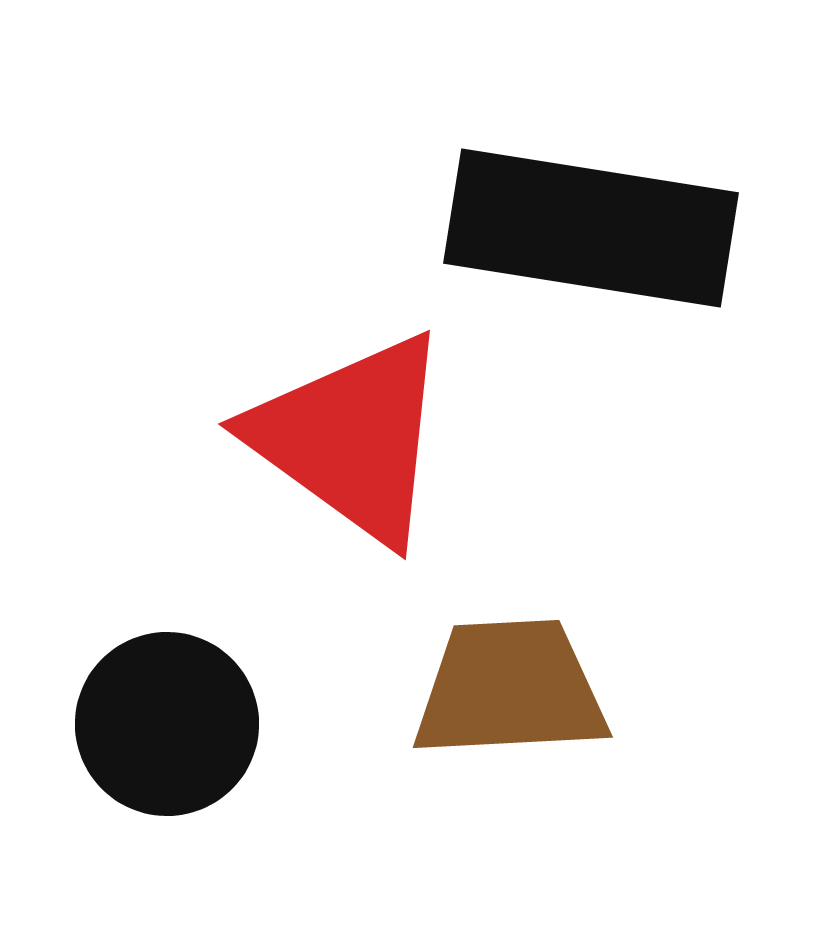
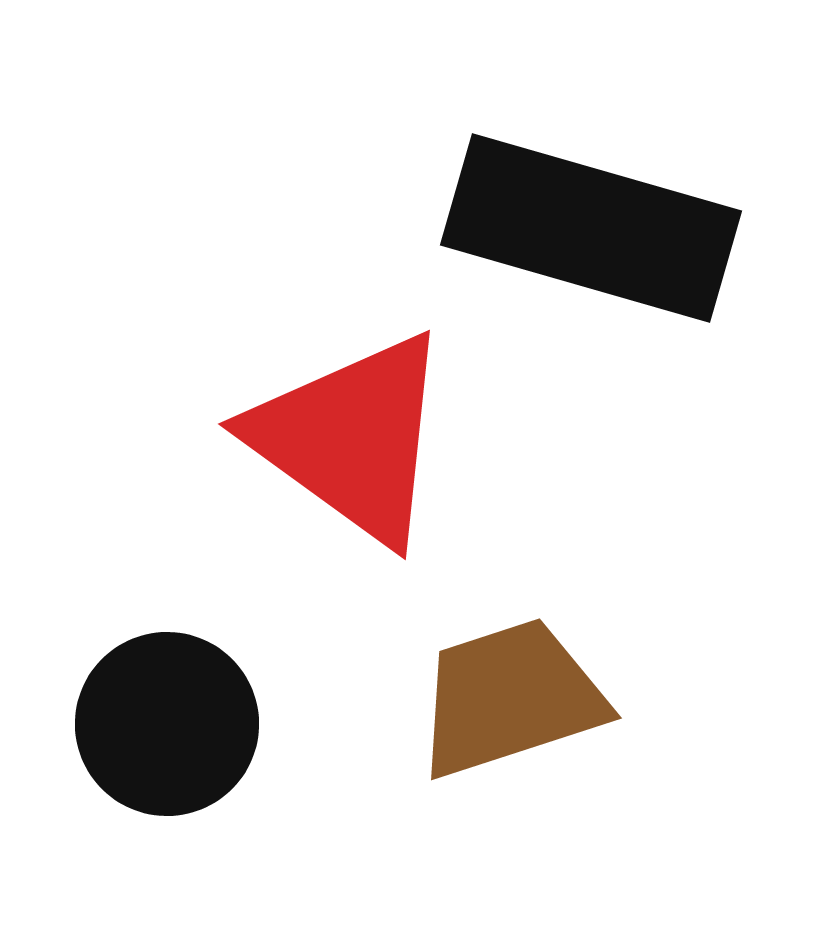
black rectangle: rotated 7 degrees clockwise
brown trapezoid: moved 9 px down; rotated 15 degrees counterclockwise
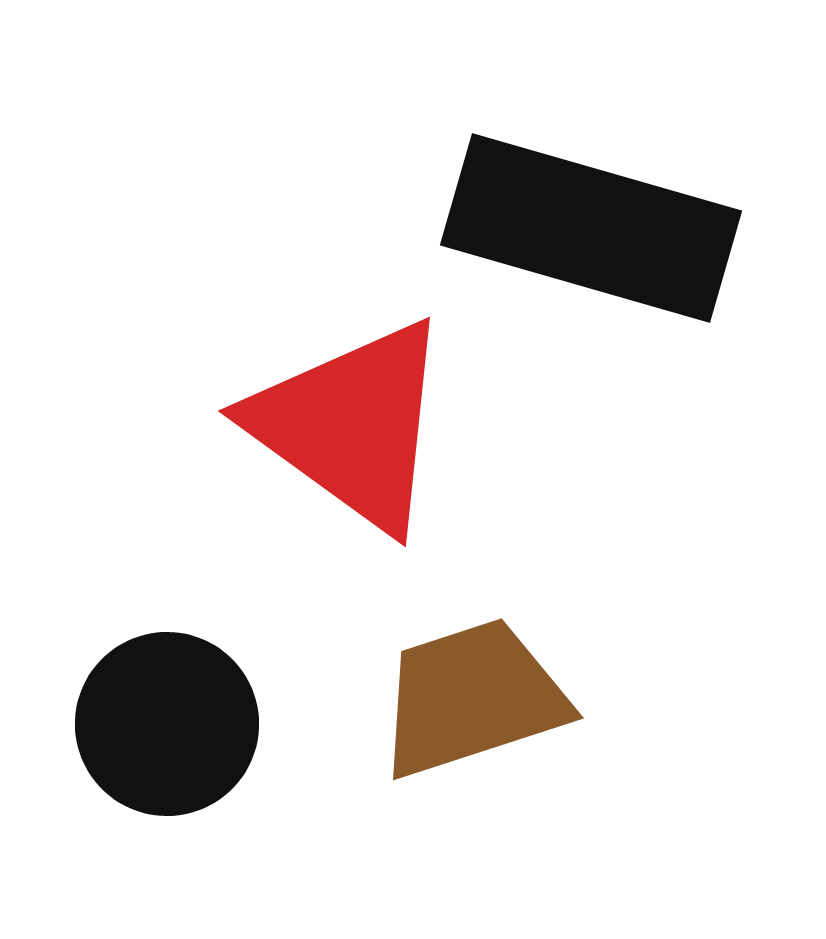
red triangle: moved 13 px up
brown trapezoid: moved 38 px left
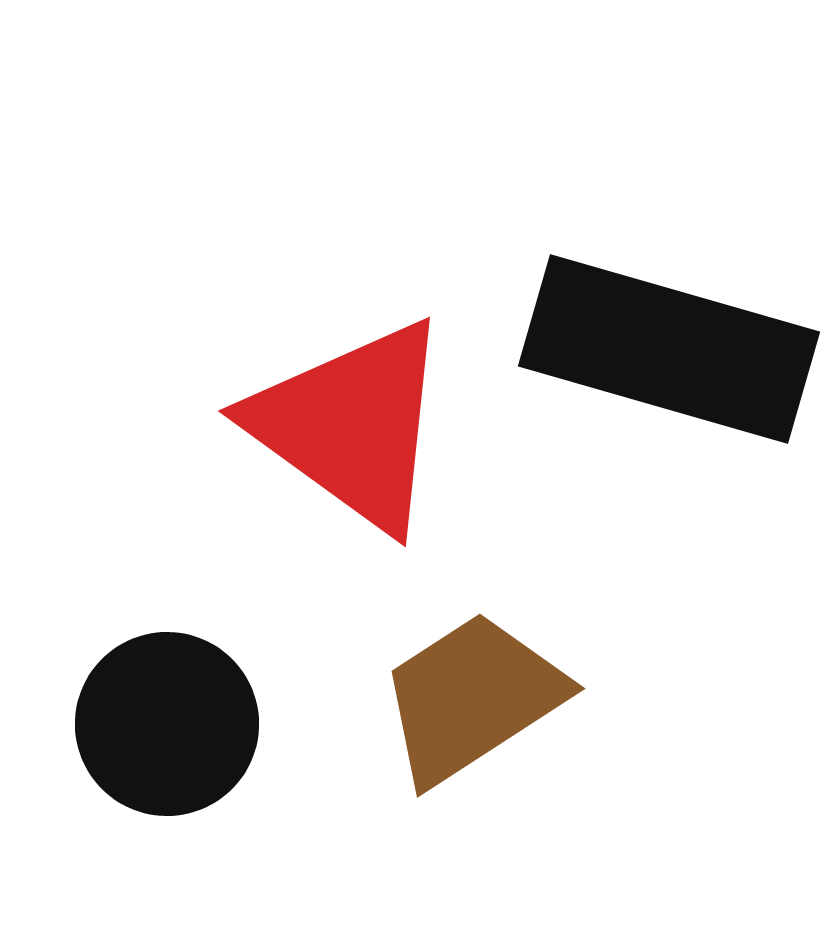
black rectangle: moved 78 px right, 121 px down
brown trapezoid: rotated 15 degrees counterclockwise
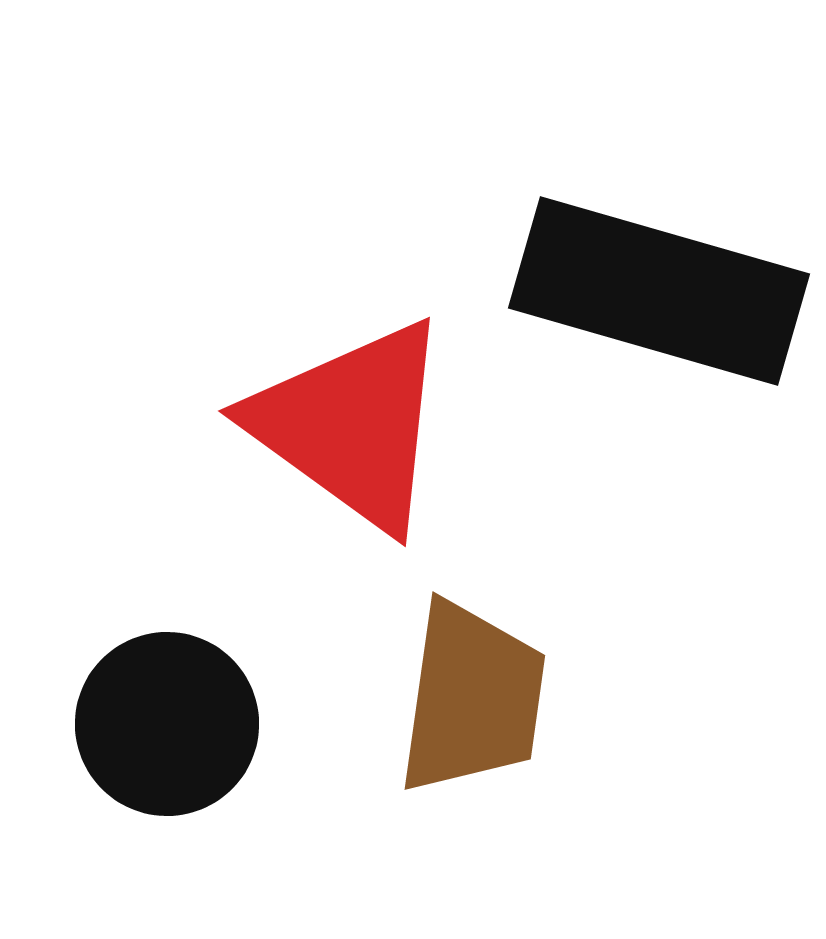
black rectangle: moved 10 px left, 58 px up
brown trapezoid: rotated 131 degrees clockwise
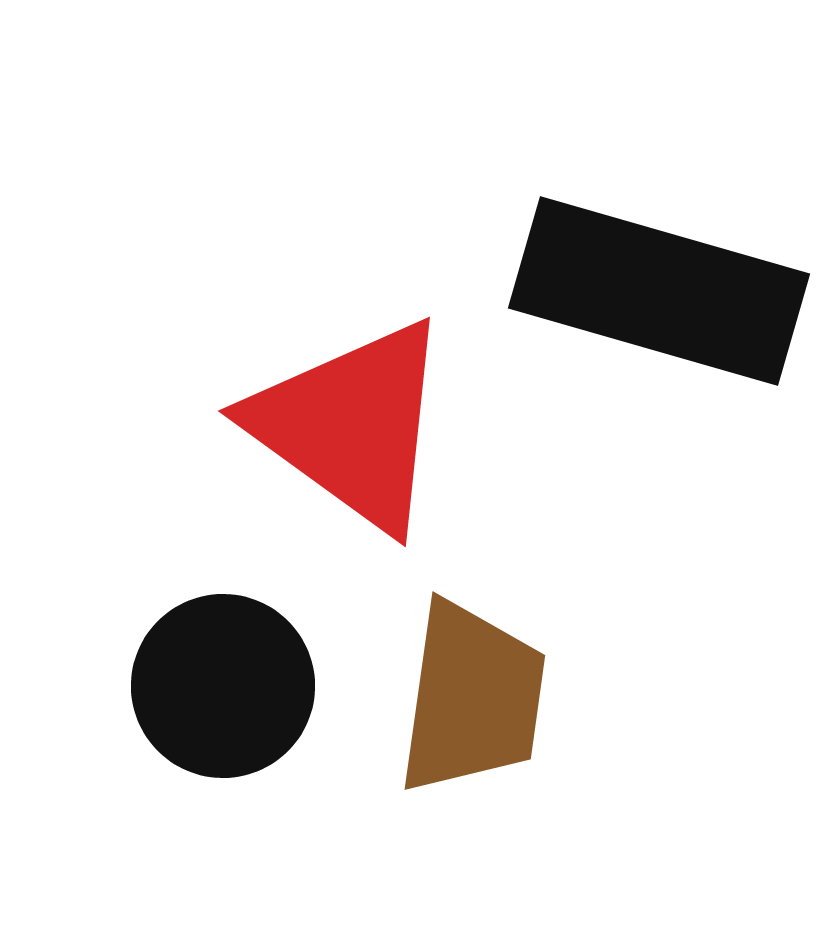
black circle: moved 56 px right, 38 px up
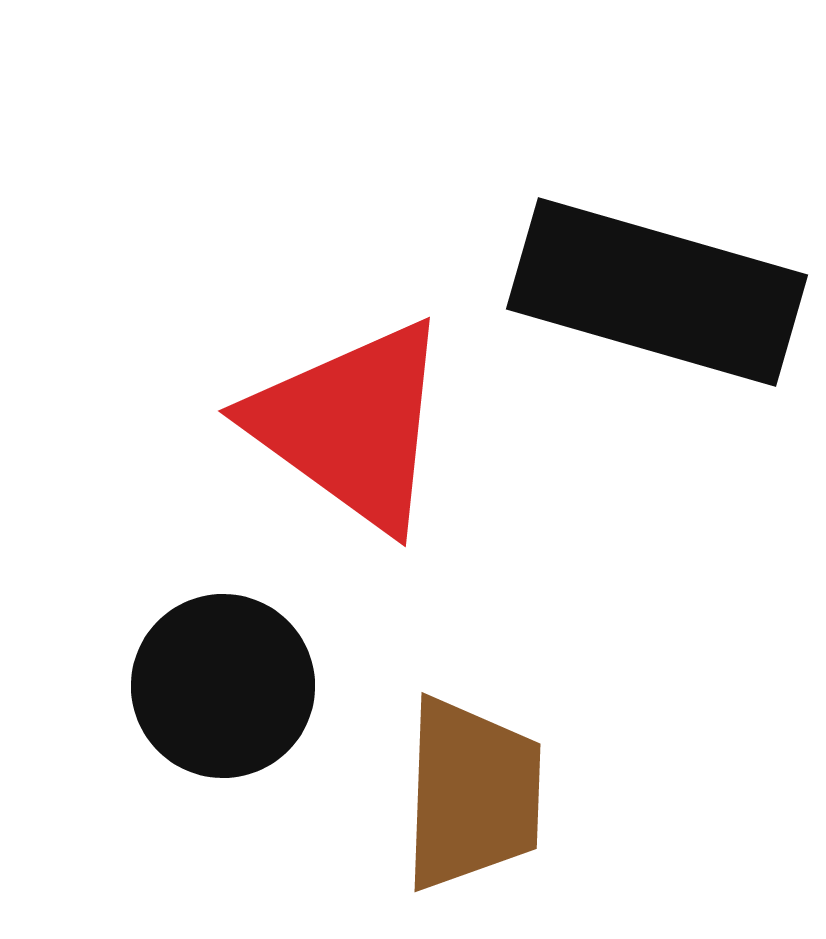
black rectangle: moved 2 px left, 1 px down
brown trapezoid: moved 96 px down; rotated 6 degrees counterclockwise
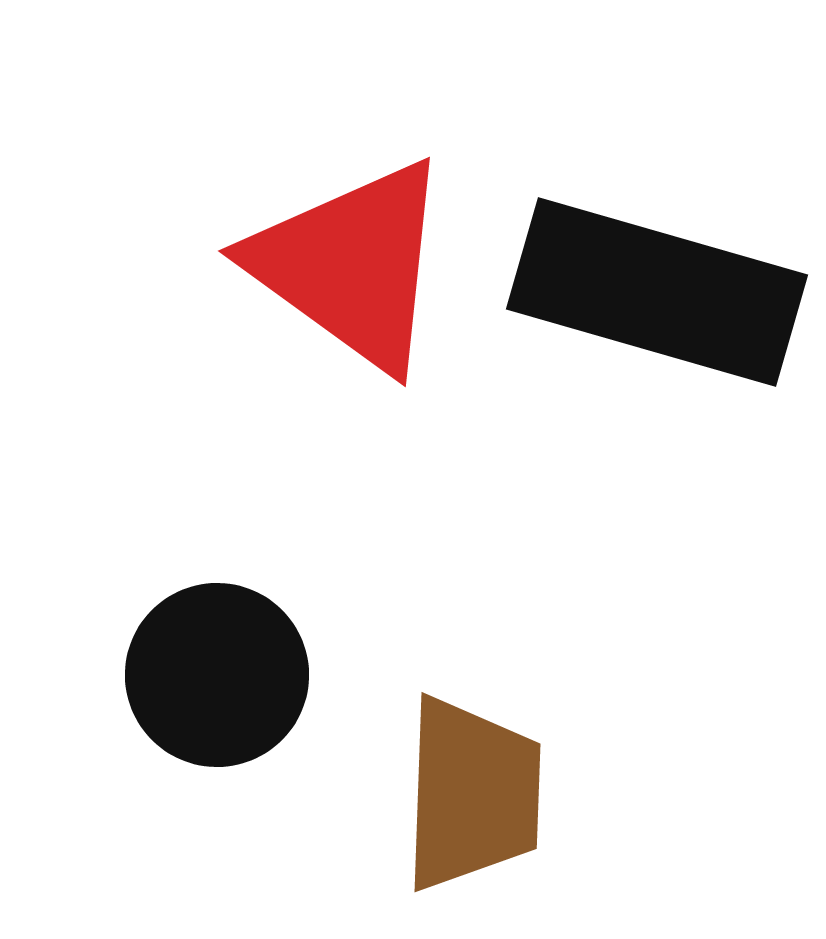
red triangle: moved 160 px up
black circle: moved 6 px left, 11 px up
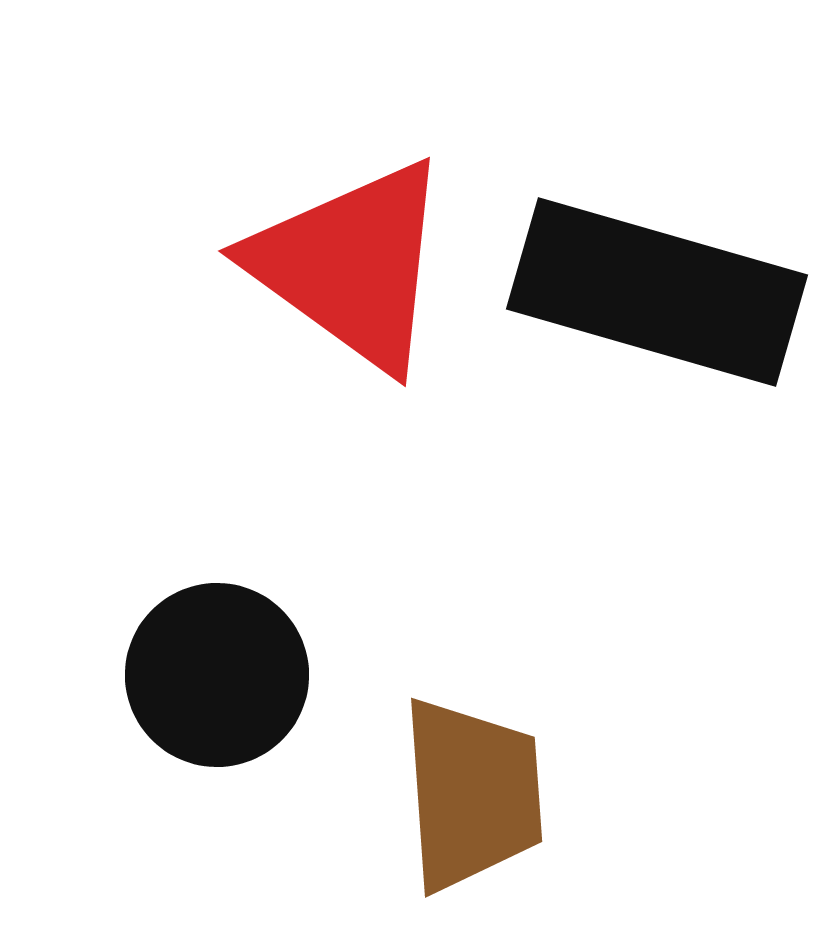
brown trapezoid: rotated 6 degrees counterclockwise
